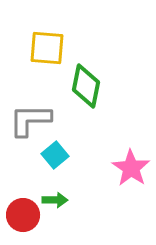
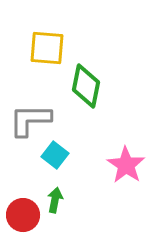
cyan square: rotated 12 degrees counterclockwise
pink star: moved 5 px left, 3 px up
green arrow: rotated 80 degrees counterclockwise
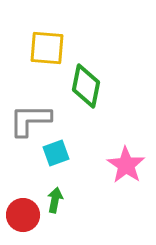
cyan square: moved 1 px right, 2 px up; rotated 32 degrees clockwise
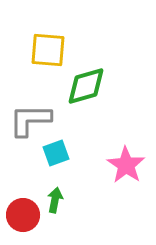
yellow square: moved 1 px right, 2 px down
green diamond: rotated 63 degrees clockwise
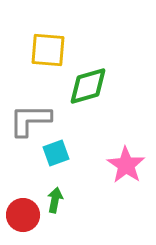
green diamond: moved 2 px right
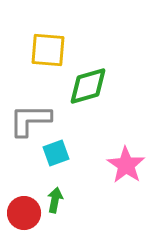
red circle: moved 1 px right, 2 px up
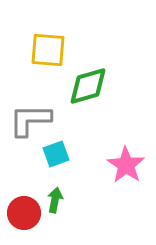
cyan square: moved 1 px down
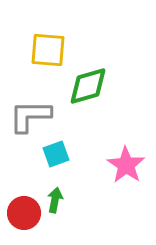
gray L-shape: moved 4 px up
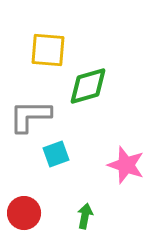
pink star: rotated 15 degrees counterclockwise
green arrow: moved 30 px right, 16 px down
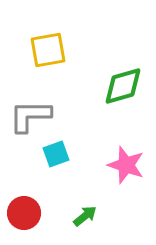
yellow square: rotated 15 degrees counterclockwise
green diamond: moved 35 px right
green arrow: rotated 40 degrees clockwise
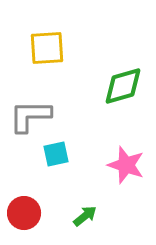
yellow square: moved 1 px left, 2 px up; rotated 6 degrees clockwise
cyan square: rotated 8 degrees clockwise
